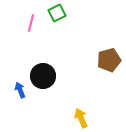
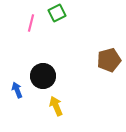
blue arrow: moved 3 px left
yellow arrow: moved 25 px left, 12 px up
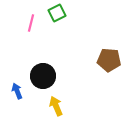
brown pentagon: rotated 20 degrees clockwise
blue arrow: moved 1 px down
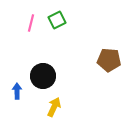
green square: moved 7 px down
blue arrow: rotated 21 degrees clockwise
yellow arrow: moved 2 px left, 1 px down; rotated 48 degrees clockwise
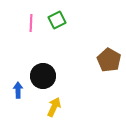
pink line: rotated 12 degrees counterclockwise
brown pentagon: rotated 25 degrees clockwise
blue arrow: moved 1 px right, 1 px up
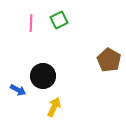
green square: moved 2 px right
blue arrow: rotated 119 degrees clockwise
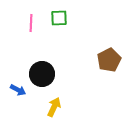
green square: moved 2 px up; rotated 24 degrees clockwise
brown pentagon: rotated 15 degrees clockwise
black circle: moved 1 px left, 2 px up
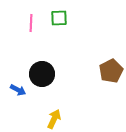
brown pentagon: moved 2 px right, 11 px down
yellow arrow: moved 12 px down
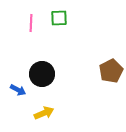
yellow arrow: moved 10 px left, 6 px up; rotated 42 degrees clockwise
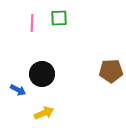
pink line: moved 1 px right
brown pentagon: rotated 25 degrees clockwise
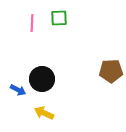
black circle: moved 5 px down
yellow arrow: rotated 132 degrees counterclockwise
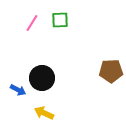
green square: moved 1 px right, 2 px down
pink line: rotated 30 degrees clockwise
black circle: moved 1 px up
